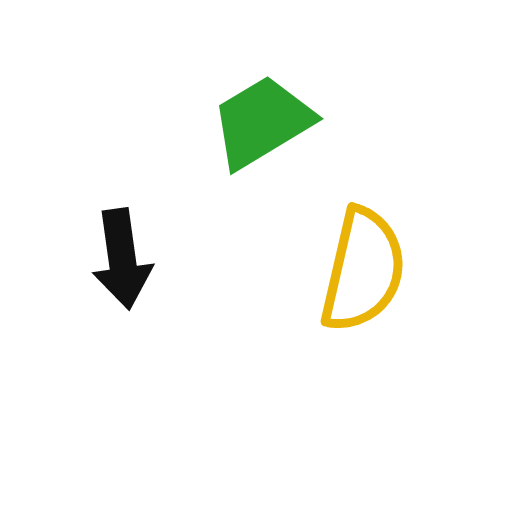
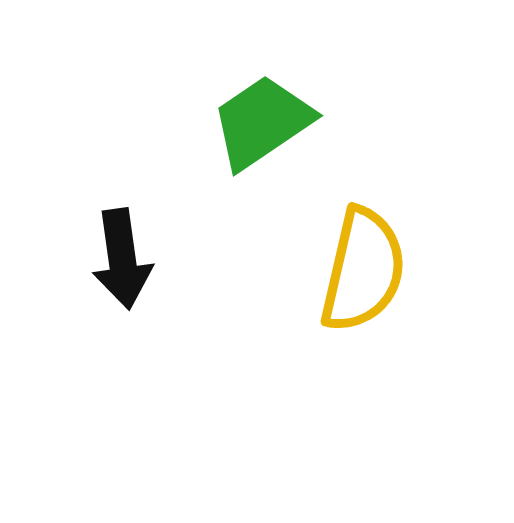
green trapezoid: rotated 3 degrees counterclockwise
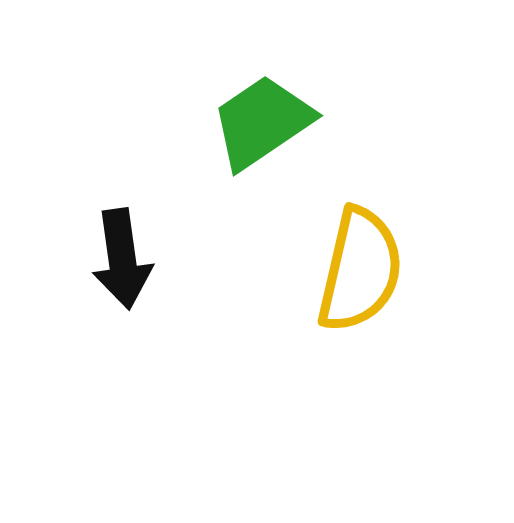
yellow semicircle: moved 3 px left
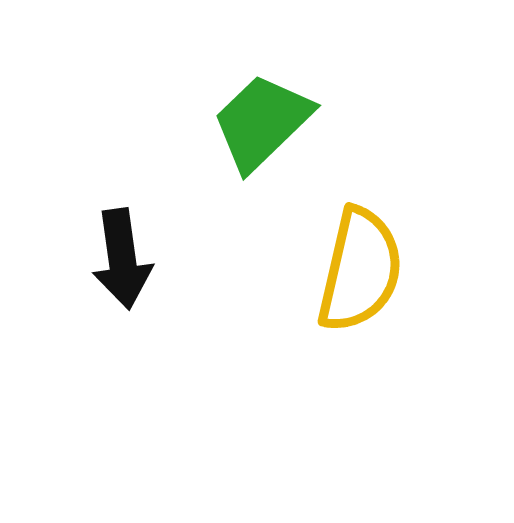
green trapezoid: rotated 10 degrees counterclockwise
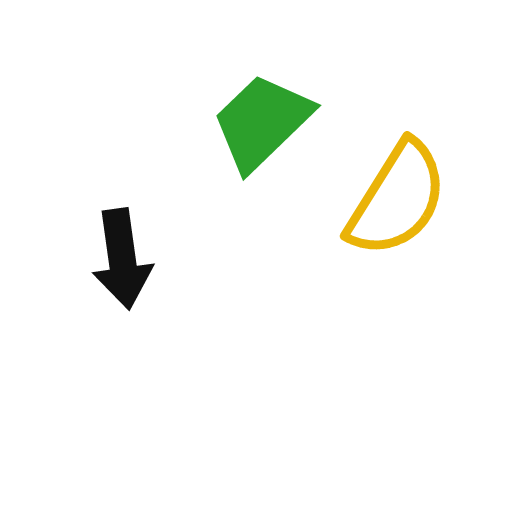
yellow semicircle: moved 37 px right, 71 px up; rotated 19 degrees clockwise
